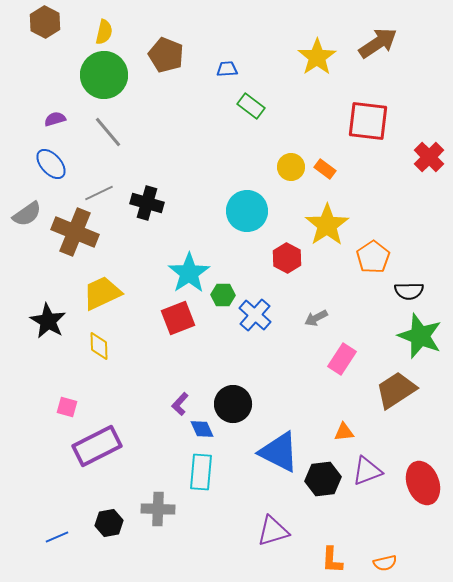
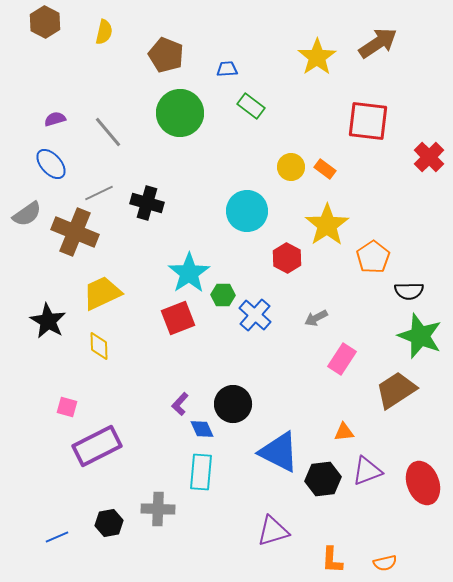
green circle at (104, 75): moved 76 px right, 38 px down
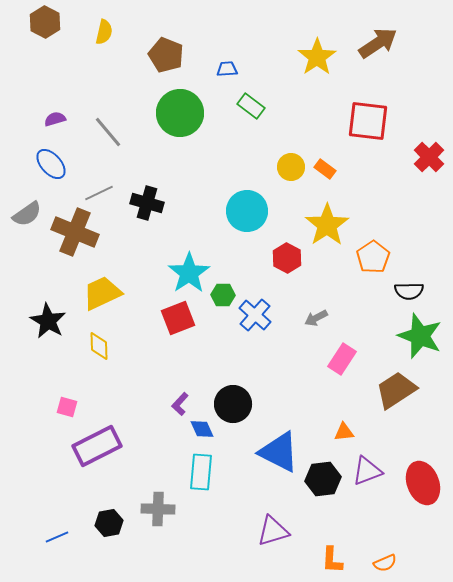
orange semicircle at (385, 563): rotated 10 degrees counterclockwise
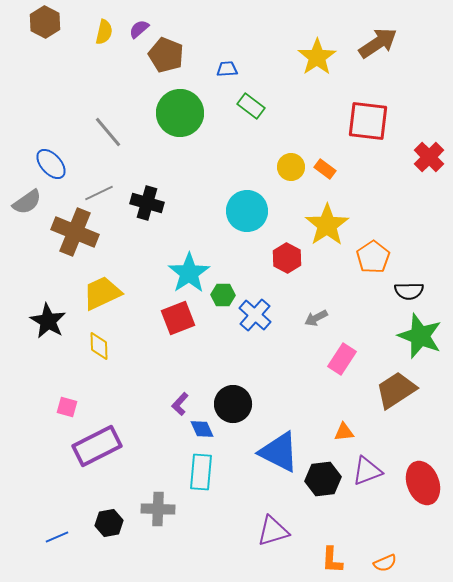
purple semicircle at (55, 119): moved 84 px right, 90 px up; rotated 25 degrees counterclockwise
gray semicircle at (27, 214): moved 12 px up
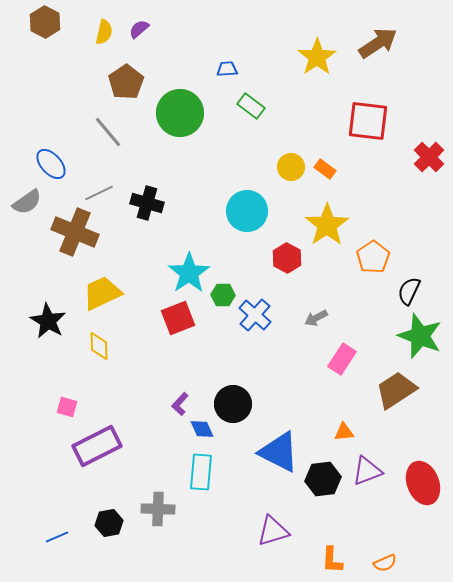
brown pentagon at (166, 55): moved 40 px left, 27 px down; rotated 16 degrees clockwise
black semicircle at (409, 291): rotated 116 degrees clockwise
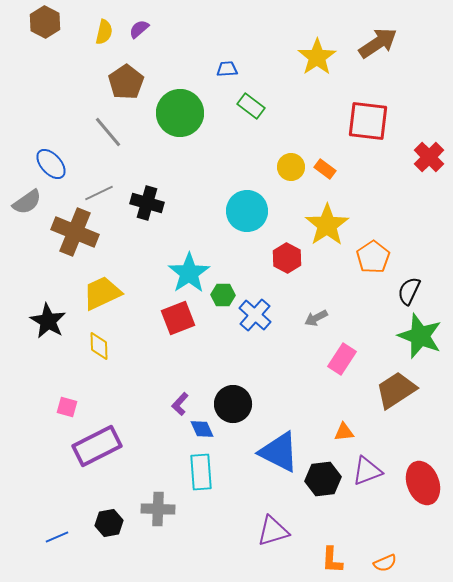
cyan rectangle at (201, 472): rotated 9 degrees counterclockwise
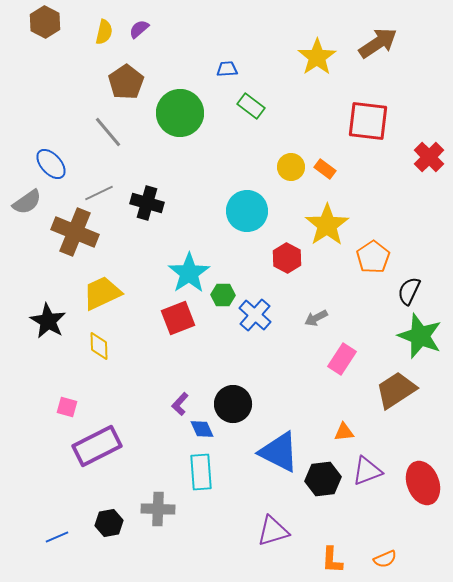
orange semicircle at (385, 563): moved 4 px up
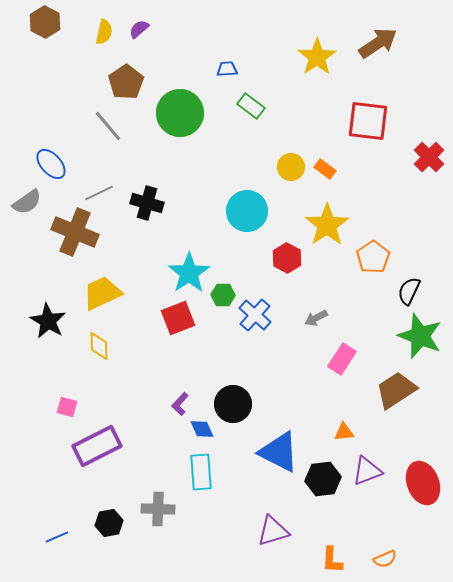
gray line at (108, 132): moved 6 px up
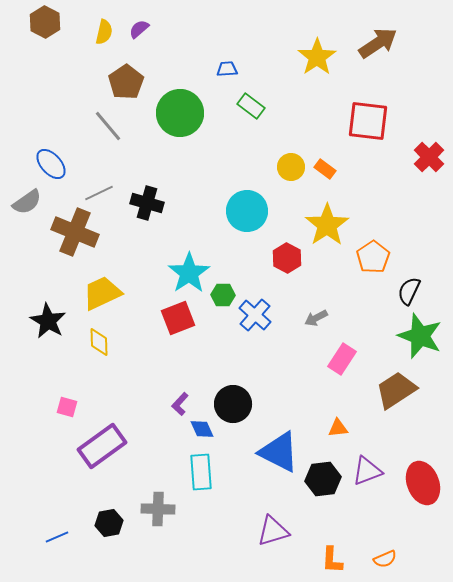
yellow diamond at (99, 346): moved 4 px up
orange triangle at (344, 432): moved 6 px left, 4 px up
purple rectangle at (97, 446): moved 5 px right; rotated 9 degrees counterclockwise
